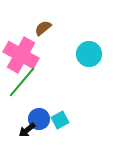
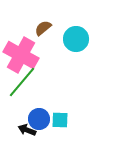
cyan circle: moved 13 px left, 15 px up
cyan square: rotated 30 degrees clockwise
black arrow: rotated 60 degrees clockwise
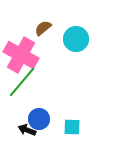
cyan square: moved 12 px right, 7 px down
